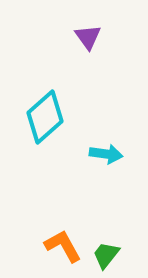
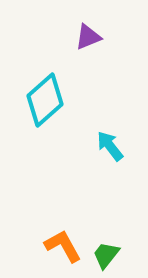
purple triangle: rotated 44 degrees clockwise
cyan diamond: moved 17 px up
cyan arrow: moved 4 px right, 8 px up; rotated 136 degrees counterclockwise
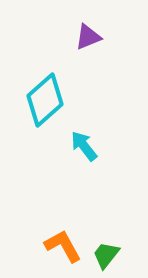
cyan arrow: moved 26 px left
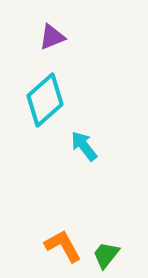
purple triangle: moved 36 px left
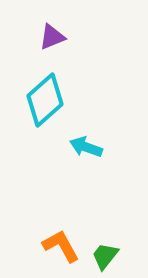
cyan arrow: moved 2 px right, 1 px down; rotated 32 degrees counterclockwise
orange L-shape: moved 2 px left
green trapezoid: moved 1 px left, 1 px down
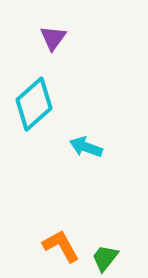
purple triangle: moved 1 px right, 1 px down; rotated 32 degrees counterclockwise
cyan diamond: moved 11 px left, 4 px down
green trapezoid: moved 2 px down
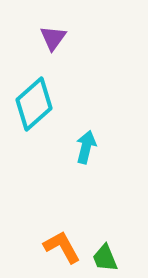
cyan arrow: rotated 84 degrees clockwise
orange L-shape: moved 1 px right, 1 px down
green trapezoid: rotated 60 degrees counterclockwise
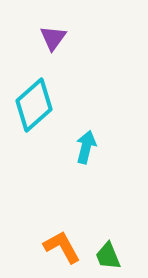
cyan diamond: moved 1 px down
green trapezoid: moved 3 px right, 2 px up
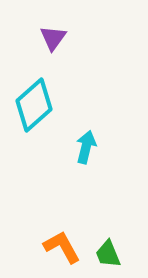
green trapezoid: moved 2 px up
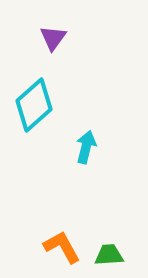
green trapezoid: moved 1 px right, 1 px down; rotated 108 degrees clockwise
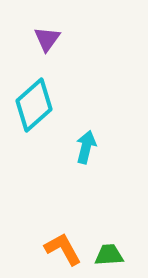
purple triangle: moved 6 px left, 1 px down
orange L-shape: moved 1 px right, 2 px down
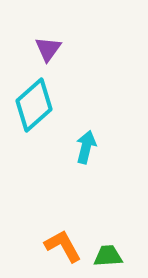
purple triangle: moved 1 px right, 10 px down
orange L-shape: moved 3 px up
green trapezoid: moved 1 px left, 1 px down
